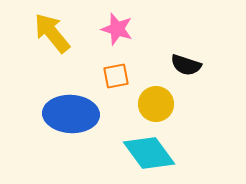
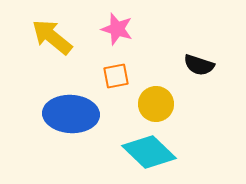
yellow arrow: moved 4 px down; rotated 12 degrees counterclockwise
black semicircle: moved 13 px right
cyan diamond: moved 1 px up; rotated 10 degrees counterclockwise
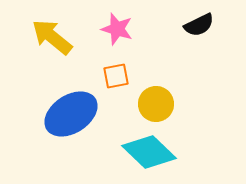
black semicircle: moved 40 px up; rotated 44 degrees counterclockwise
blue ellipse: rotated 36 degrees counterclockwise
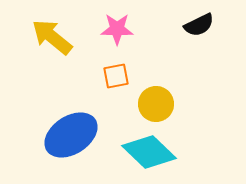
pink star: rotated 16 degrees counterclockwise
blue ellipse: moved 21 px down
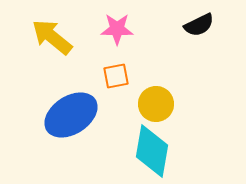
blue ellipse: moved 20 px up
cyan diamond: moved 3 px right, 1 px up; rotated 56 degrees clockwise
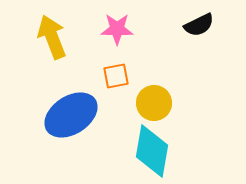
yellow arrow: rotated 30 degrees clockwise
yellow circle: moved 2 px left, 1 px up
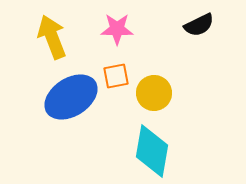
yellow circle: moved 10 px up
blue ellipse: moved 18 px up
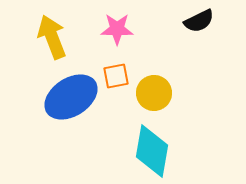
black semicircle: moved 4 px up
